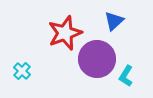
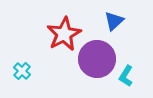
red star: moved 1 px left, 1 px down; rotated 8 degrees counterclockwise
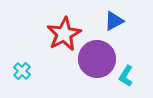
blue triangle: rotated 15 degrees clockwise
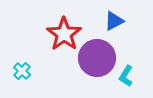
red star: rotated 8 degrees counterclockwise
purple circle: moved 1 px up
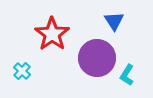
blue triangle: rotated 35 degrees counterclockwise
red star: moved 12 px left
cyan L-shape: moved 1 px right, 1 px up
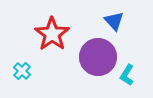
blue triangle: rotated 10 degrees counterclockwise
purple circle: moved 1 px right, 1 px up
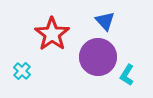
blue triangle: moved 9 px left
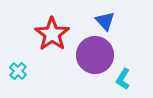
purple circle: moved 3 px left, 2 px up
cyan cross: moved 4 px left
cyan L-shape: moved 4 px left, 4 px down
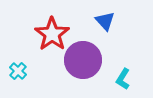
purple circle: moved 12 px left, 5 px down
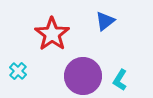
blue triangle: rotated 35 degrees clockwise
purple circle: moved 16 px down
cyan L-shape: moved 3 px left, 1 px down
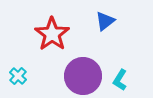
cyan cross: moved 5 px down
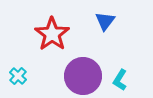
blue triangle: rotated 15 degrees counterclockwise
